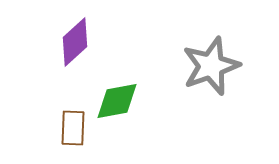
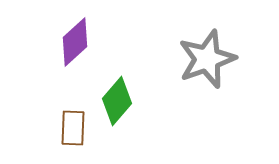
gray star: moved 4 px left, 7 px up
green diamond: rotated 39 degrees counterclockwise
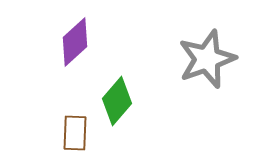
brown rectangle: moved 2 px right, 5 px down
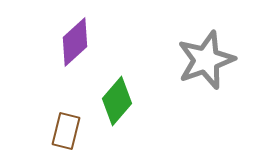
gray star: moved 1 px left, 1 px down
brown rectangle: moved 9 px left, 2 px up; rotated 12 degrees clockwise
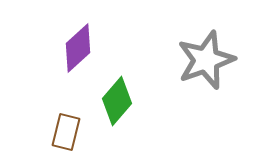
purple diamond: moved 3 px right, 6 px down
brown rectangle: moved 1 px down
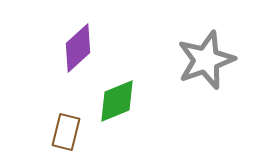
green diamond: rotated 27 degrees clockwise
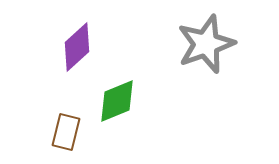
purple diamond: moved 1 px left, 1 px up
gray star: moved 16 px up
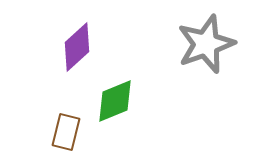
green diamond: moved 2 px left
